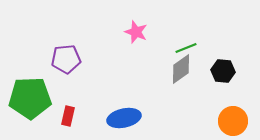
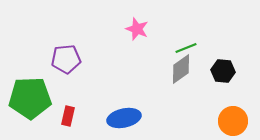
pink star: moved 1 px right, 3 px up
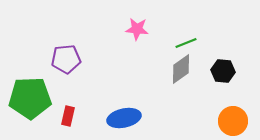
pink star: rotated 15 degrees counterclockwise
green line: moved 5 px up
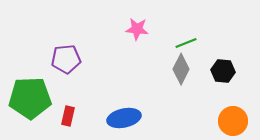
gray diamond: rotated 28 degrees counterclockwise
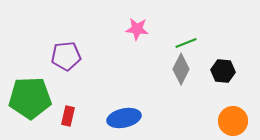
purple pentagon: moved 3 px up
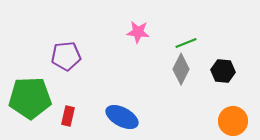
pink star: moved 1 px right, 3 px down
blue ellipse: moved 2 px left, 1 px up; rotated 40 degrees clockwise
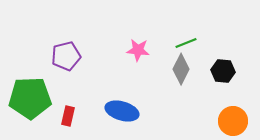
pink star: moved 18 px down
purple pentagon: rotated 8 degrees counterclockwise
blue ellipse: moved 6 px up; rotated 12 degrees counterclockwise
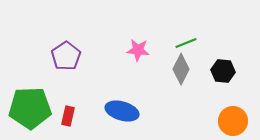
purple pentagon: rotated 20 degrees counterclockwise
green pentagon: moved 10 px down
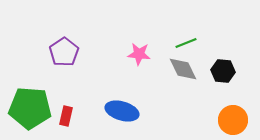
pink star: moved 1 px right, 4 px down
purple pentagon: moved 2 px left, 4 px up
gray diamond: moved 2 px right; rotated 52 degrees counterclockwise
green pentagon: rotated 6 degrees clockwise
red rectangle: moved 2 px left
orange circle: moved 1 px up
